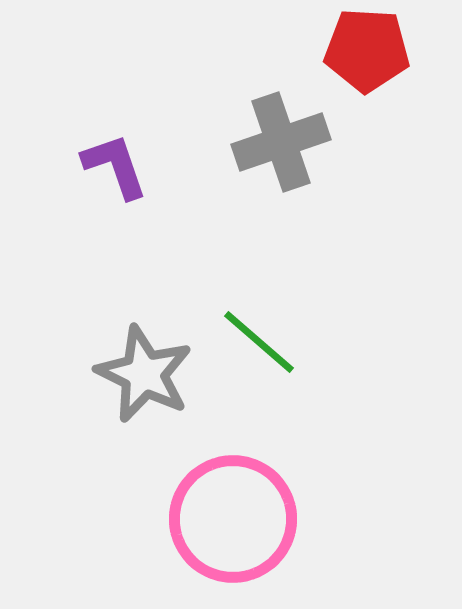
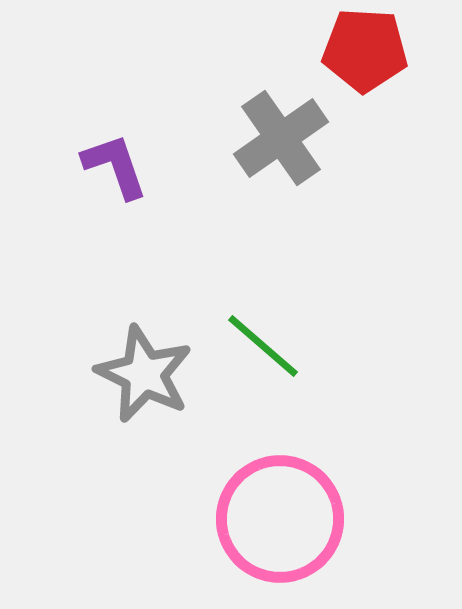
red pentagon: moved 2 px left
gray cross: moved 4 px up; rotated 16 degrees counterclockwise
green line: moved 4 px right, 4 px down
pink circle: moved 47 px right
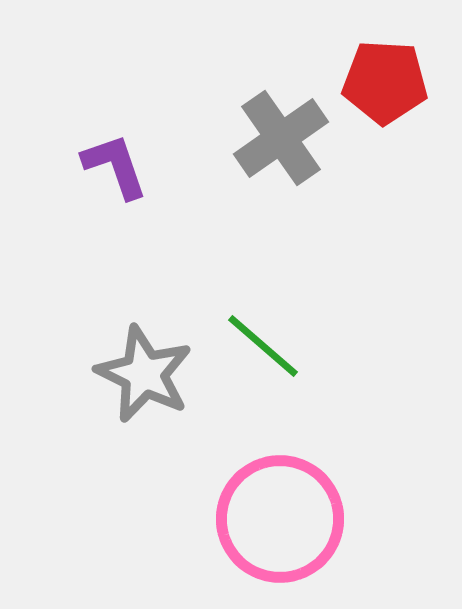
red pentagon: moved 20 px right, 32 px down
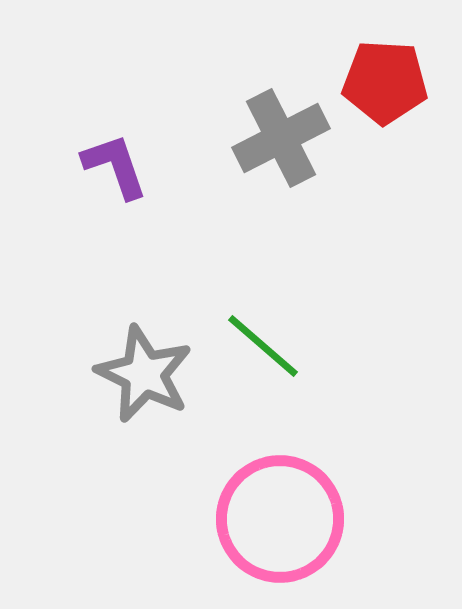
gray cross: rotated 8 degrees clockwise
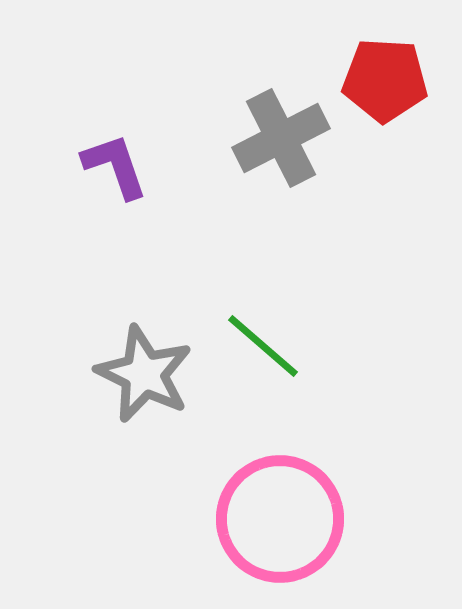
red pentagon: moved 2 px up
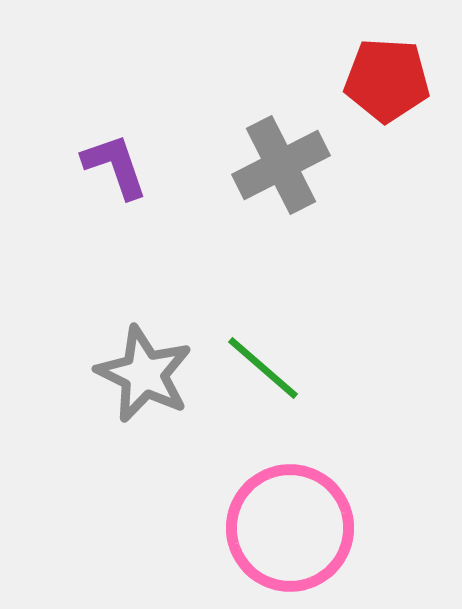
red pentagon: moved 2 px right
gray cross: moved 27 px down
green line: moved 22 px down
pink circle: moved 10 px right, 9 px down
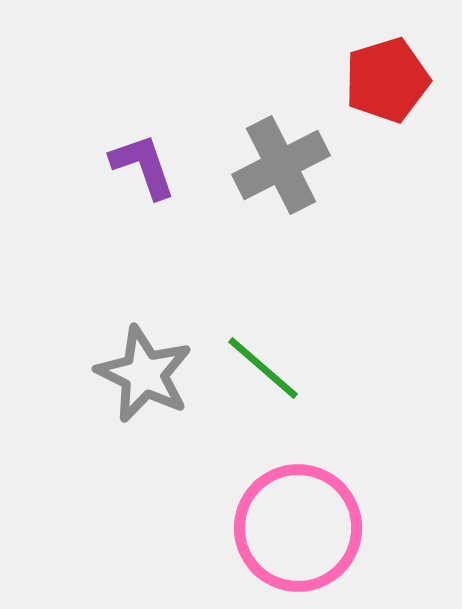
red pentagon: rotated 20 degrees counterclockwise
purple L-shape: moved 28 px right
pink circle: moved 8 px right
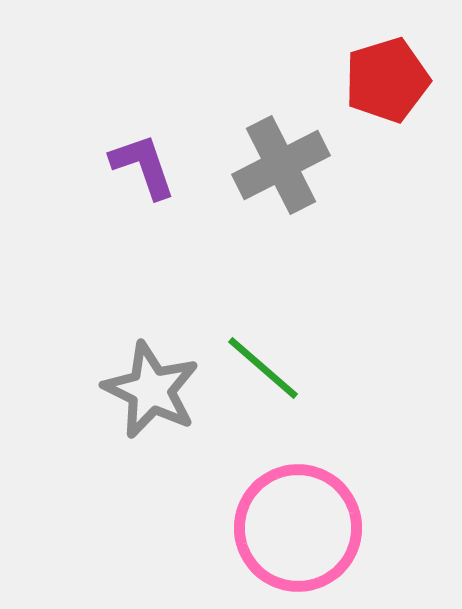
gray star: moved 7 px right, 16 px down
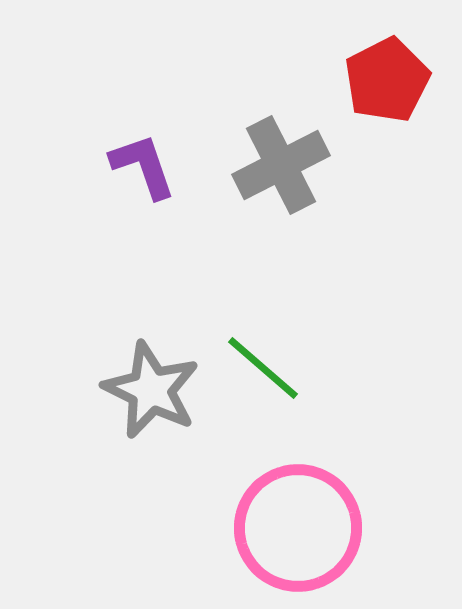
red pentagon: rotated 10 degrees counterclockwise
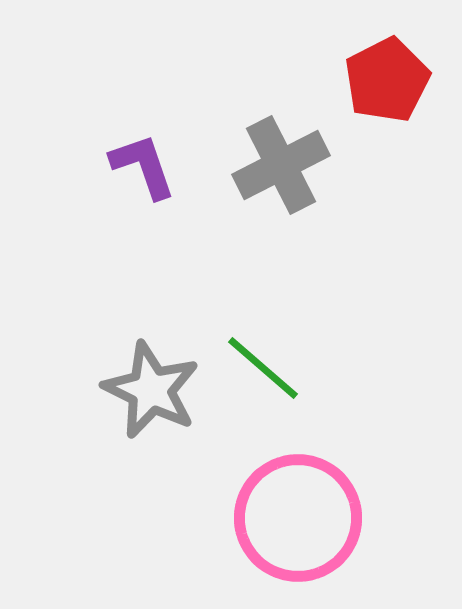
pink circle: moved 10 px up
